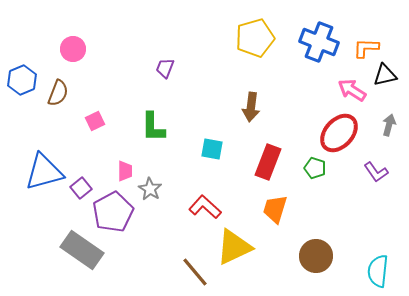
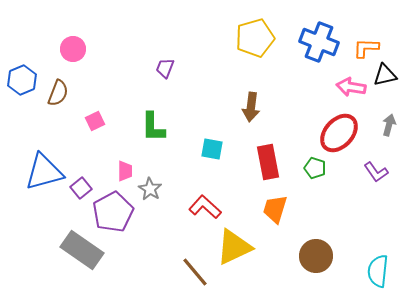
pink arrow: moved 1 px left, 3 px up; rotated 24 degrees counterclockwise
red rectangle: rotated 32 degrees counterclockwise
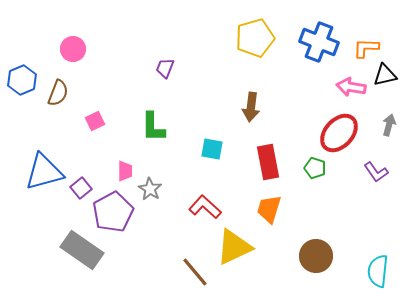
orange trapezoid: moved 6 px left
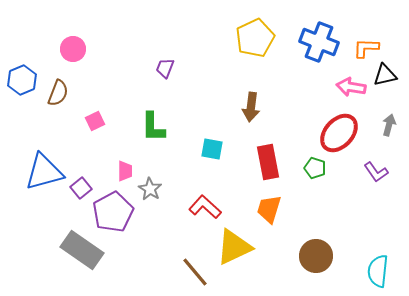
yellow pentagon: rotated 9 degrees counterclockwise
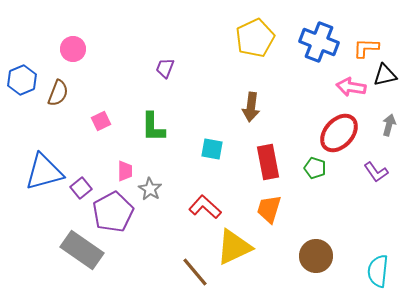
pink square: moved 6 px right
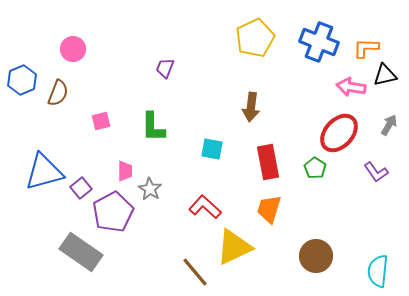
pink square: rotated 12 degrees clockwise
gray arrow: rotated 15 degrees clockwise
green pentagon: rotated 15 degrees clockwise
gray rectangle: moved 1 px left, 2 px down
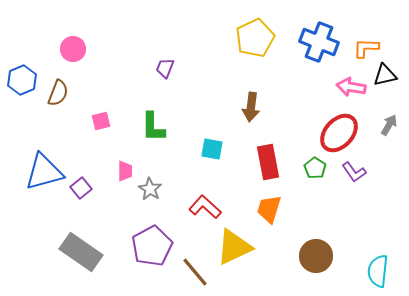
purple L-shape: moved 22 px left
purple pentagon: moved 39 px right, 34 px down
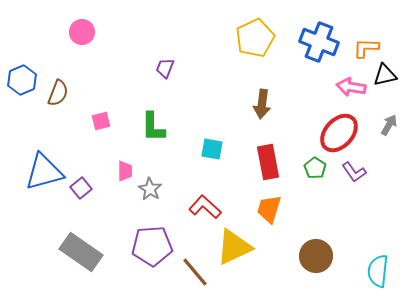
pink circle: moved 9 px right, 17 px up
brown arrow: moved 11 px right, 3 px up
purple pentagon: rotated 24 degrees clockwise
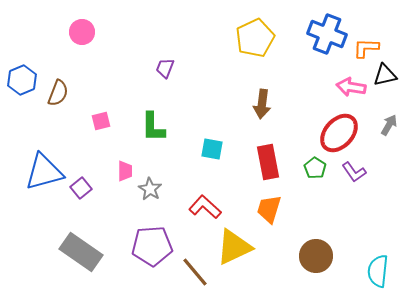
blue cross: moved 8 px right, 8 px up
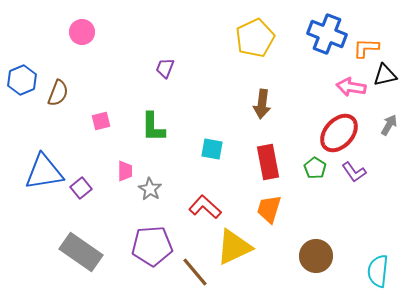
blue triangle: rotated 6 degrees clockwise
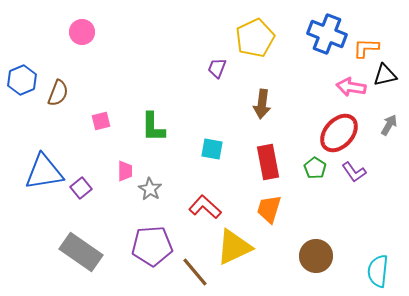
purple trapezoid: moved 52 px right
